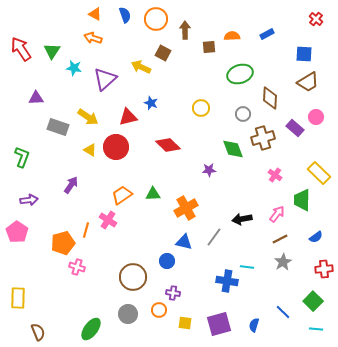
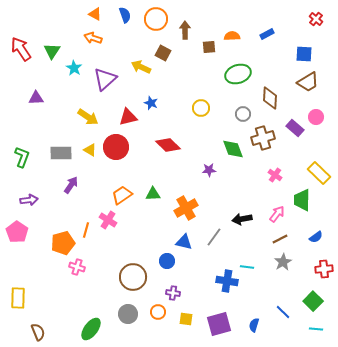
cyan star at (74, 68): rotated 21 degrees clockwise
green ellipse at (240, 74): moved 2 px left
gray rectangle at (58, 127): moved 3 px right, 26 px down; rotated 20 degrees counterclockwise
orange circle at (159, 310): moved 1 px left, 2 px down
yellow square at (185, 323): moved 1 px right, 4 px up
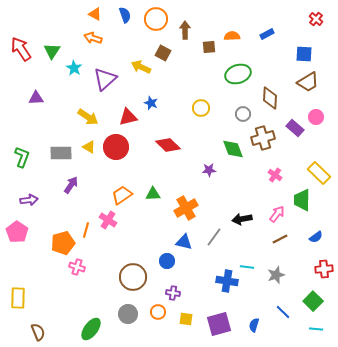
yellow triangle at (90, 150): moved 1 px left, 3 px up
gray star at (283, 262): moved 7 px left, 13 px down; rotated 12 degrees clockwise
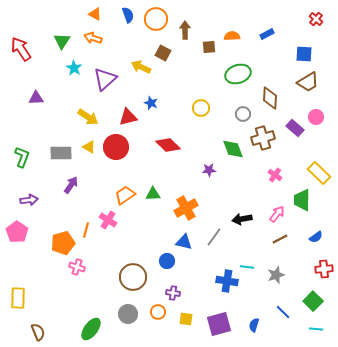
blue semicircle at (125, 15): moved 3 px right
green triangle at (52, 51): moved 10 px right, 10 px up
orange trapezoid at (122, 195): moved 3 px right
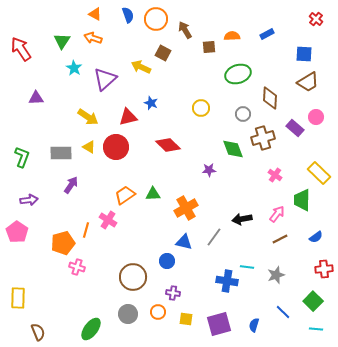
brown arrow at (185, 30): rotated 30 degrees counterclockwise
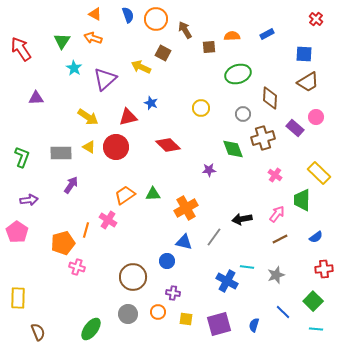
blue cross at (227, 281): rotated 20 degrees clockwise
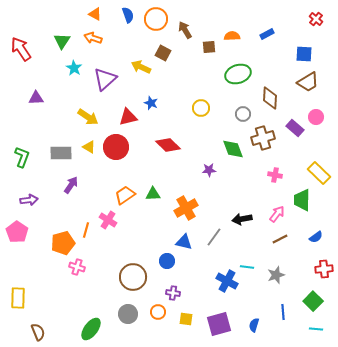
pink cross at (275, 175): rotated 24 degrees counterclockwise
blue line at (283, 312): rotated 42 degrees clockwise
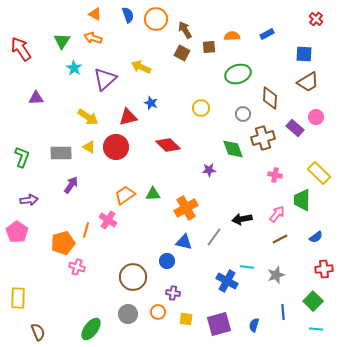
brown square at (163, 53): moved 19 px right
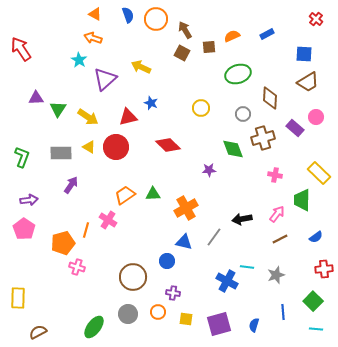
orange semicircle at (232, 36): rotated 21 degrees counterclockwise
green triangle at (62, 41): moved 4 px left, 68 px down
cyan star at (74, 68): moved 5 px right, 8 px up
pink pentagon at (17, 232): moved 7 px right, 3 px up
green ellipse at (91, 329): moved 3 px right, 2 px up
brown semicircle at (38, 332): rotated 96 degrees counterclockwise
